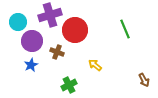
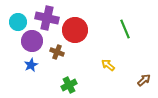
purple cross: moved 3 px left, 3 px down; rotated 30 degrees clockwise
yellow arrow: moved 13 px right
brown arrow: rotated 104 degrees counterclockwise
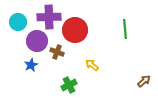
purple cross: moved 2 px right, 1 px up; rotated 15 degrees counterclockwise
green line: rotated 18 degrees clockwise
purple circle: moved 5 px right
yellow arrow: moved 16 px left
brown arrow: moved 1 px down
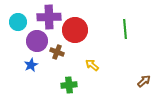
green cross: rotated 21 degrees clockwise
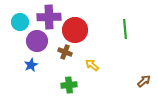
cyan circle: moved 2 px right
brown cross: moved 8 px right
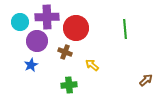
purple cross: moved 2 px left
red circle: moved 1 px right, 2 px up
brown arrow: moved 2 px right, 1 px up
